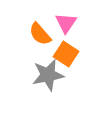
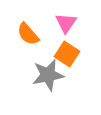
orange semicircle: moved 12 px left
orange square: moved 1 px right
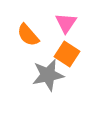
orange semicircle: moved 1 px down
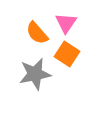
orange semicircle: moved 9 px right, 2 px up
gray star: moved 13 px left, 1 px up
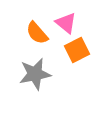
pink triangle: rotated 25 degrees counterclockwise
orange square: moved 10 px right, 4 px up; rotated 30 degrees clockwise
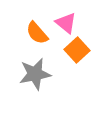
orange square: rotated 15 degrees counterclockwise
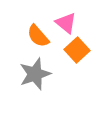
orange semicircle: moved 1 px right, 3 px down
gray star: rotated 8 degrees counterclockwise
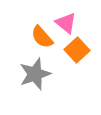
orange semicircle: moved 4 px right, 1 px down
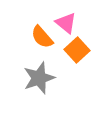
gray star: moved 4 px right, 4 px down
